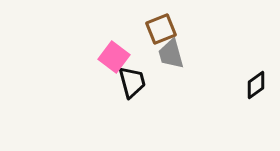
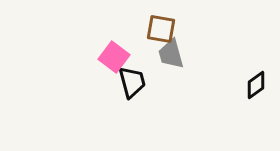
brown square: rotated 32 degrees clockwise
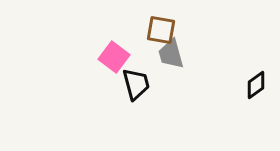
brown square: moved 1 px down
black trapezoid: moved 4 px right, 2 px down
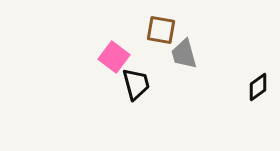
gray trapezoid: moved 13 px right
black diamond: moved 2 px right, 2 px down
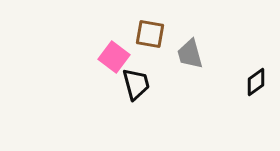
brown square: moved 11 px left, 4 px down
gray trapezoid: moved 6 px right
black diamond: moved 2 px left, 5 px up
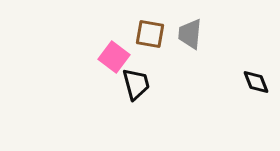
gray trapezoid: moved 20 px up; rotated 20 degrees clockwise
black diamond: rotated 76 degrees counterclockwise
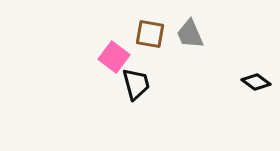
gray trapezoid: rotated 28 degrees counterclockwise
black diamond: rotated 32 degrees counterclockwise
